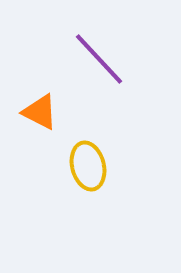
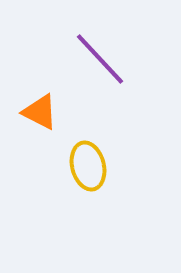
purple line: moved 1 px right
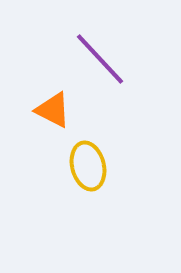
orange triangle: moved 13 px right, 2 px up
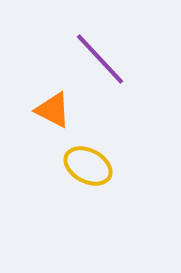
yellow ellipse: rotated 48 degrees counterclockwise
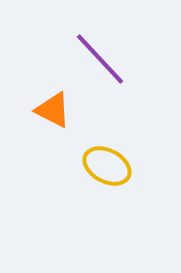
yellow ellipse: moved 19 px right
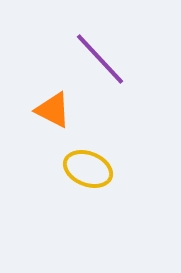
yellow ellipse: moved 19 px left, 3 px down; rotated 6 degrees counterclockwise
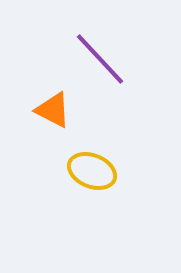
yellow ellipse: moved 4 px right, 2 px down
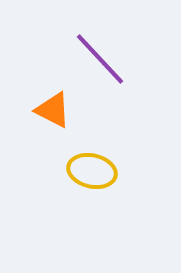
yellow ellipse: rotated 9 degrees counterclockwise
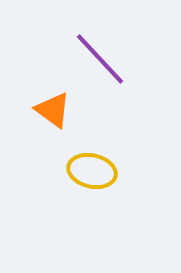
orange triangle: rotated 9 degrees clockwise
